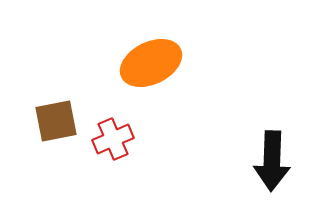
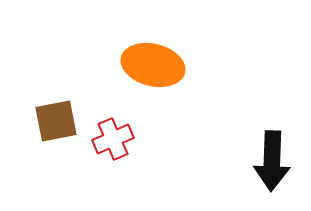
orange ellipse: moved 2 px right, 2 px down; rotated 40 degrees clockwise
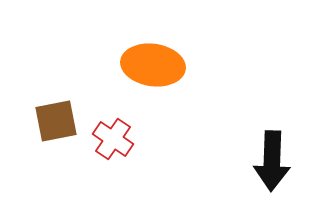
orange ellipse: rotated 6 degrees counterclockwise
red cross: rotated 33 degrees counterclockwise
